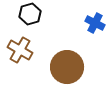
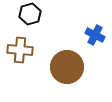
blue cross: moved 12 px down
brown cross: rotated 25 degrees counterclockwise
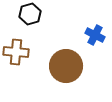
brown cross: moved 4 px left, 2 px down
brown circle: moved 1 px left, 1 px up
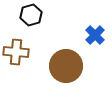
black hexagon: moved 1 px right, 1 px down
blue cross: rotated 18 degrees clockwise
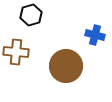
blue cross: rotated 30 degrees counterclockwise
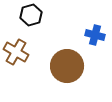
brown cross: rotated 25 degrees clockwise
brown circle: moved 1 px right
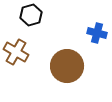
blue cross: moved 2 px right, 2 px up
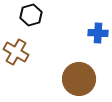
blue cross: moved 1 px right; rotated 12 degrees counterclockwise
brown circle: moved 12 px right, 13 px down
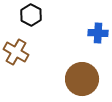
black hexagon: rotated 15 degrees counterclockwise
brown circle: moved 3 px right
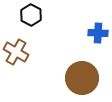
brown circle: moved 1 px up
